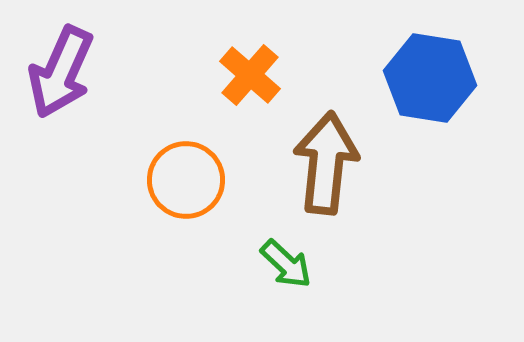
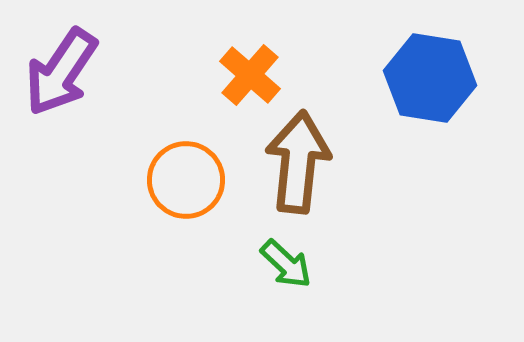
purple arrow: rotated 10 degrees clockwise
brown arrow: moved 28 px left, 1 px up
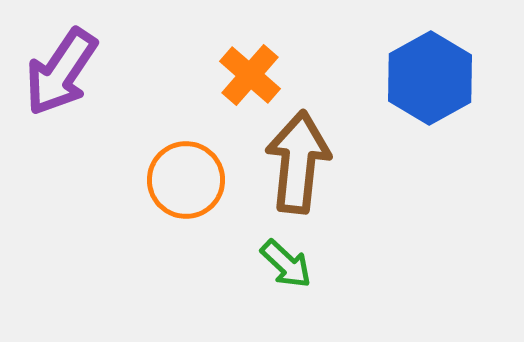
blue hexagon: rotated 22 degrees clockwise
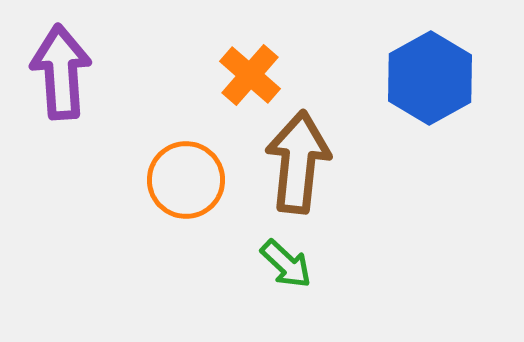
purple arrow: rotated 142 degrees clockwise
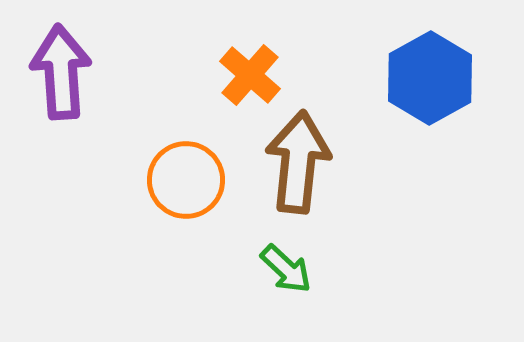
green arrow: moved 5 px down
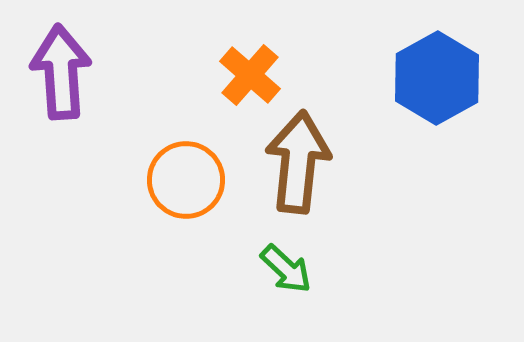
blue hexagon: moved 7 px right
